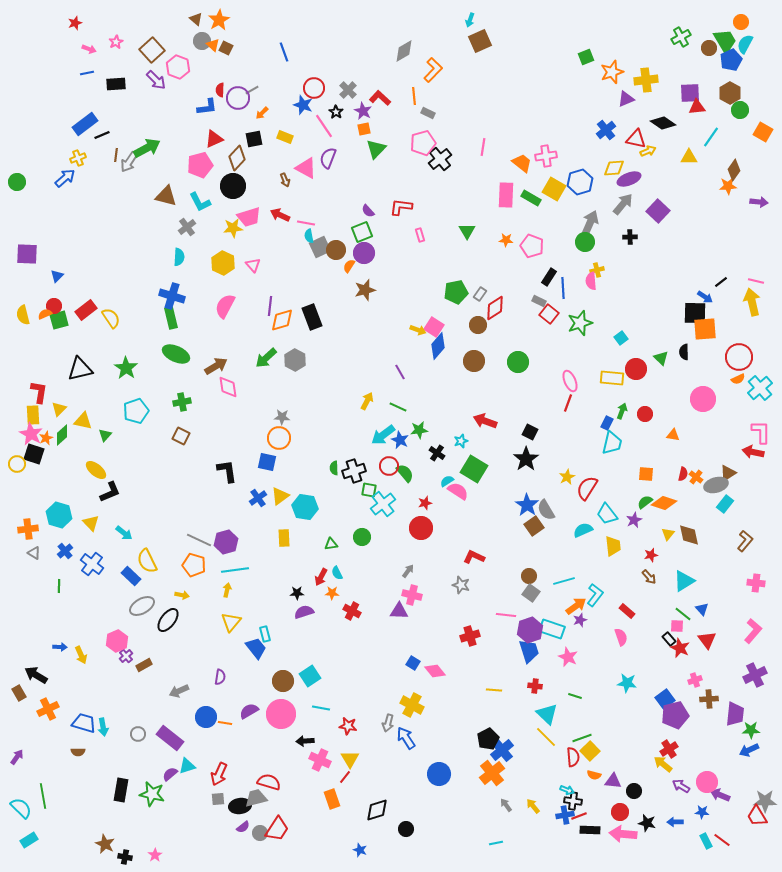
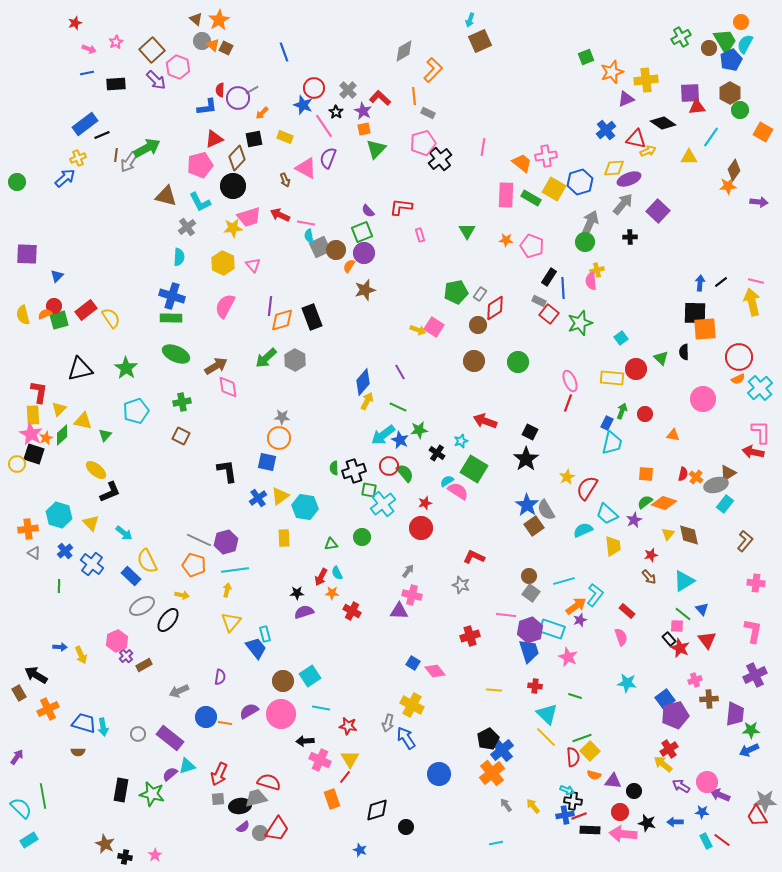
blue arrow at (705, 297): moved 5 px left, 14 px up; rotated 119 degrees counterclockwise
green rectangle at (171, 318): rotated 75 degrees counterclockwise
blue diamond at (438, 346): moved 75 px left, 36 px down
cyan trapezoid at (607, 514): rotated 10 degrees counterclockwise
pink L-shape at (753, 631): rotated 30 degrees counterclockwise
black circle at (406, 829): moved 2 px up
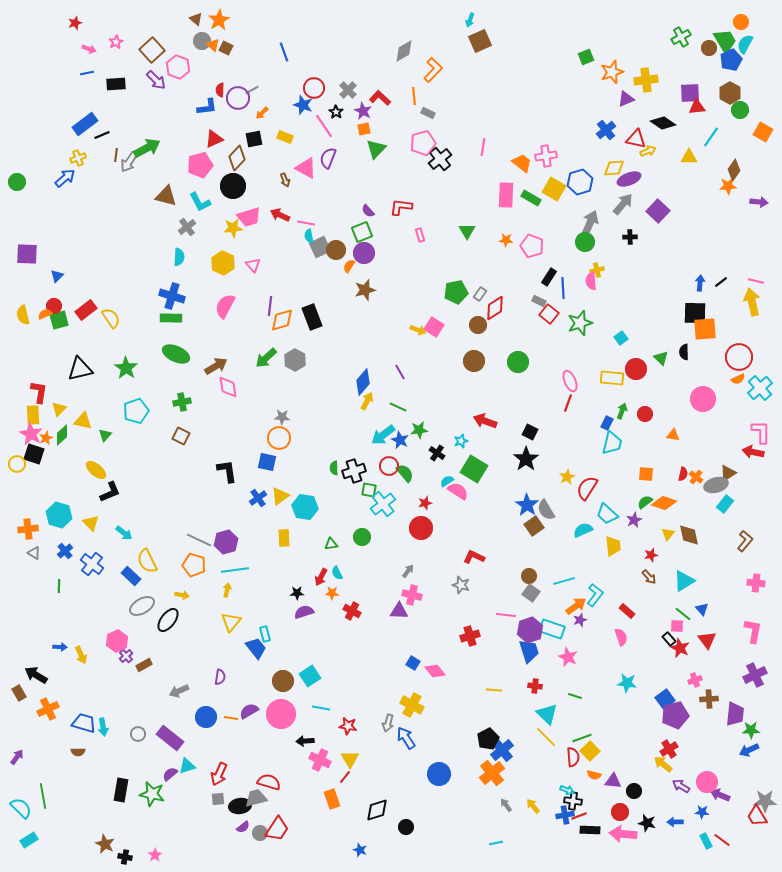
orange line at (225, 723): moved 6 px right, 5 px up
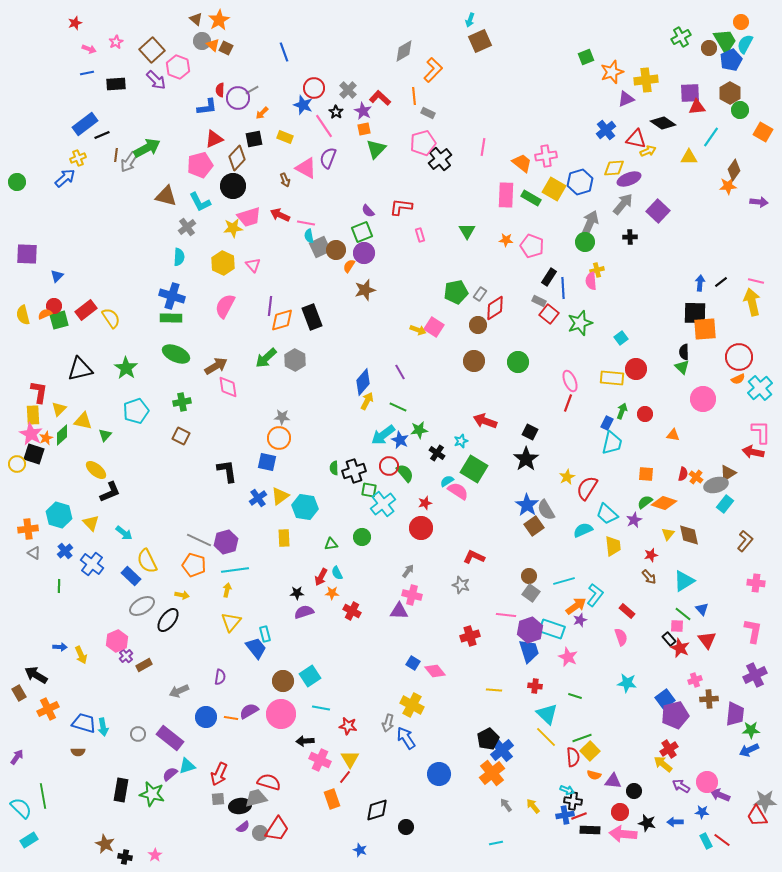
green triangle at (661, 358): moved 21 px right, 9 px down
